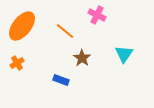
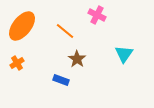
brown star: moved 5 px left, 1 px down
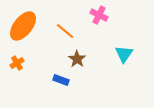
pink cross: moved 2 px right
orange ellipse: moved 1 px right
